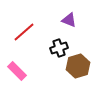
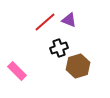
red line: moved 21 px right, 10 px up
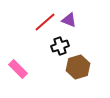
black cross: moved 1 px right, 2 px up
brown hexagon: moved 1 px down
pink rectangle: moved 1 px right, 2 px up
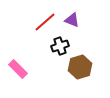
purple triangle: moved 3 px right
brown hexagon: moved 2 px right
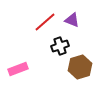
pink rectangle: rotated 66 degrees counterclockwise
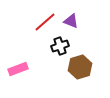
purple triangle: moved 1 px left, 1 px down
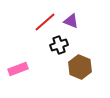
black cross: moved 1 px left, 1 px up
brown hexagon: rotated 20 degrees counterclockwise
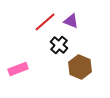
black cross: rotated 30 degrees counterclockwise
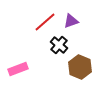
purple triangle: rotated 42 degrees counterclockwise
